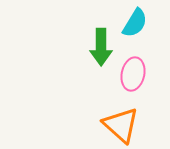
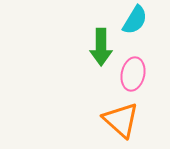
cyan semicircle: moved 3 px up
orange triangle: moved 5 px up
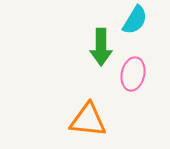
orange triangle: moved 33 px left; rotated 36 degrees counterclockwise
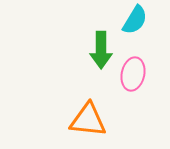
green arrow: moved 3 px down
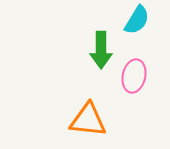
cyan semicircle: moved 2 px right
pink ellipse: moved 1 px right, 2 px down
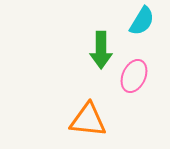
cyan semicircle: moved 5 px right, 1 px down
pink ellipse: rotated 12 degrees clockwise
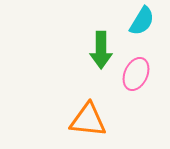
pink ellipse: moved 2 px right, 2 px up
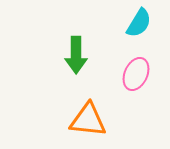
cyan semicircle: moved 3 px left, 2 px down
green arrow: moved 25 px left, 5 px down
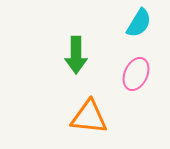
orange triangle: moved 1 px right, 3 px up
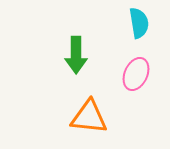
cyan semicircle: rotated 40 degrees counterclockwise
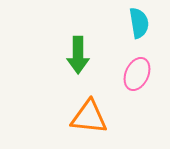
green arrow: moved 2 px right
pink ellipse: moved 1 px right
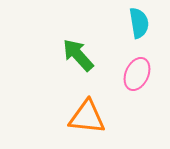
green arrow: rotated 138 degrees clockwise
orange triangle: moved 2 px left
